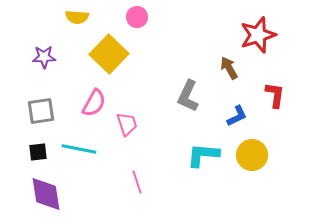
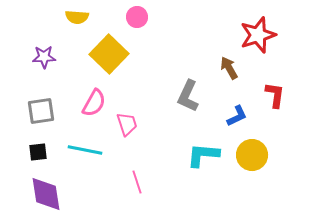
cyan line: moved 6 px right, 1 px down
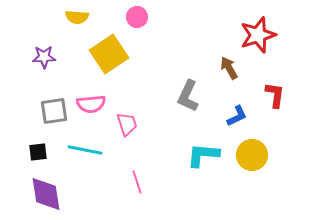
yellow square: rotated 12 degrees clockwise
pink semicircle: moved 3 px left, 1 px down; rotated 56 degrees clockwise
gray square: moved 13 px right
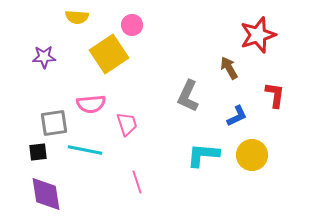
pink circle: moved 5 px left, 8 px down
gray square: moved 12 px down
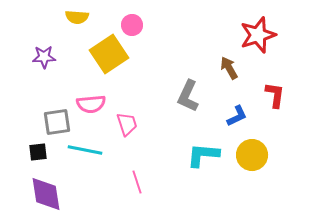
gray square: moved 3 px right, 1 px up
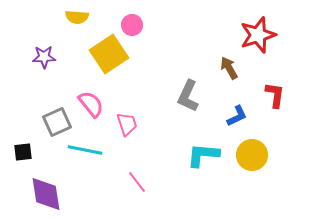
pink semicircle: rotated 124 degrees counterclockwise
gray square: rotated 16 degrees counterclockwise
black square: moved 15 px left
pink line: rotated 20 degrees counterclockwise
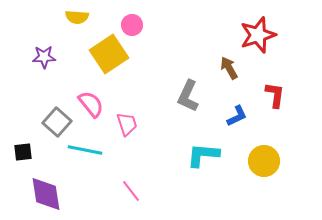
gray square: rotated 24 degrees counterclockwise
yellow circle: moved 12 px right, 6 px down
pink line: moved 6 px left, 9 px down
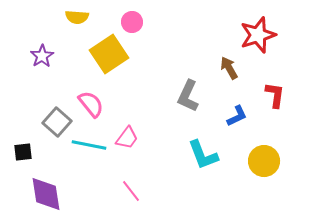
pink circle: moved 3 px up
purple star: moved 2 px left, 1 px up; rotated 30 degrees counterclockwise
pink trapezoid: moved 14 px down; rotated 55 degrees clockwise
cyan line: moved 4 px right, 5 px up
cyan L-shape: rotated 116 degrees counterclockwise
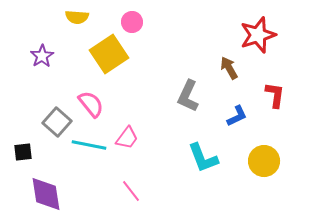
cyan L-shape: moved 3 px down
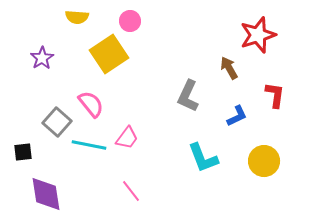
pink circle: moved 2 px left, 1 px up
purple star: moved 2 px down
